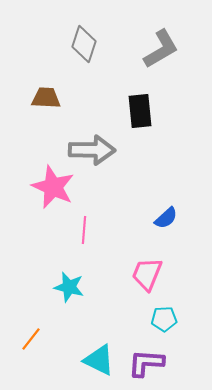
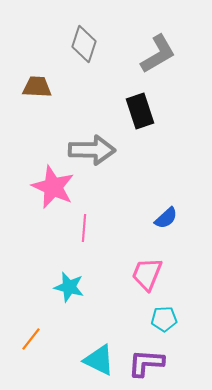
gray L-shape: moved 3 px left, 5 px down
brown trapezoid: moved 9 px left, 11 px up
black rectangle: rotated 12 degrees counterclockwise
pink line: moved 2 px up
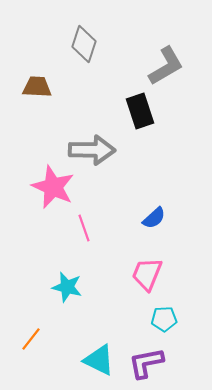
gray L-shape: moved 8 px right, 12 px down
blue semicircle: moved 12 px left
pink line: rotated 24 degrees counterclockwise
cyan star: moved 2 px left
purple L-shape: rotated 15 degrees counterclockwise
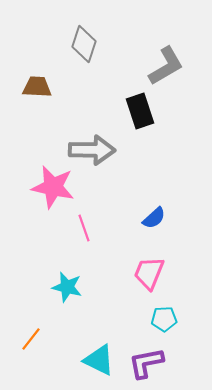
pink star: rotated 12 degrees counterclockwise
pink trapezoid: moved 2 px right, 1 px up
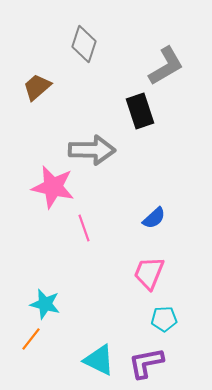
brown trapezoid: rotated 44 degrees counterclockwise
cyan star: moved 22 px left, 17 px down
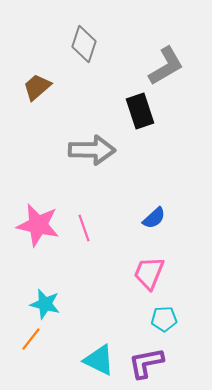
pink star: moved 15 px left, 38 px down
